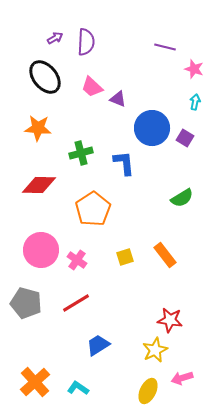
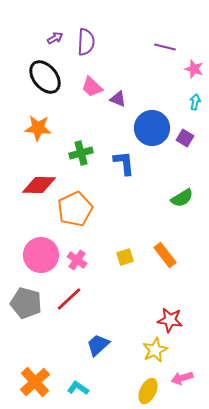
orange pentagon: moved 18 px left; rotated 8 degrees clockwise
pink circle: moved 5 px down
red line: moved 7 px left, 4 px up; rotated 12 degrees counterclockwise
blue trapezoid: rotated 10 degrees counterclockwise
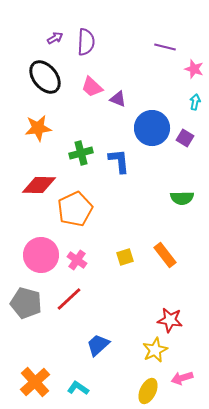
orange star: rotated 12 degrees counterclockwise
blue L-shape: moved 5 px left, 2 px up
green semicircle: rotated 30 degrees clockwise
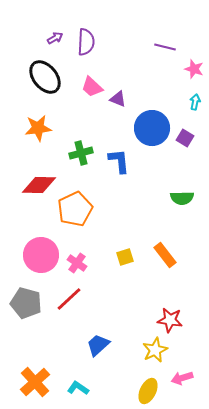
pink cross: moved 3 px down
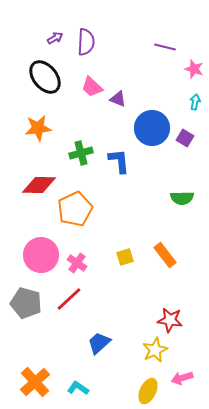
blue trapezoid: moved 1 px right, 2 px up
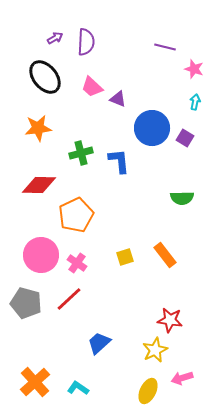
orange pentagon: moved 1 px right, 6 px down
